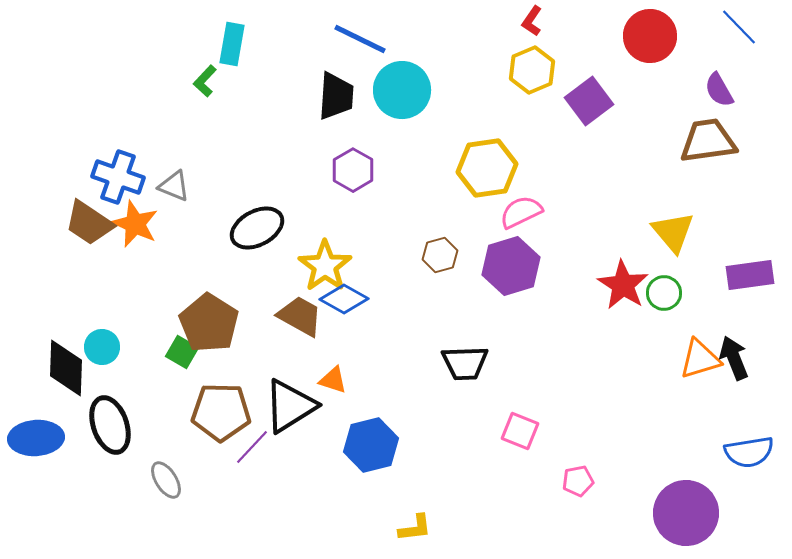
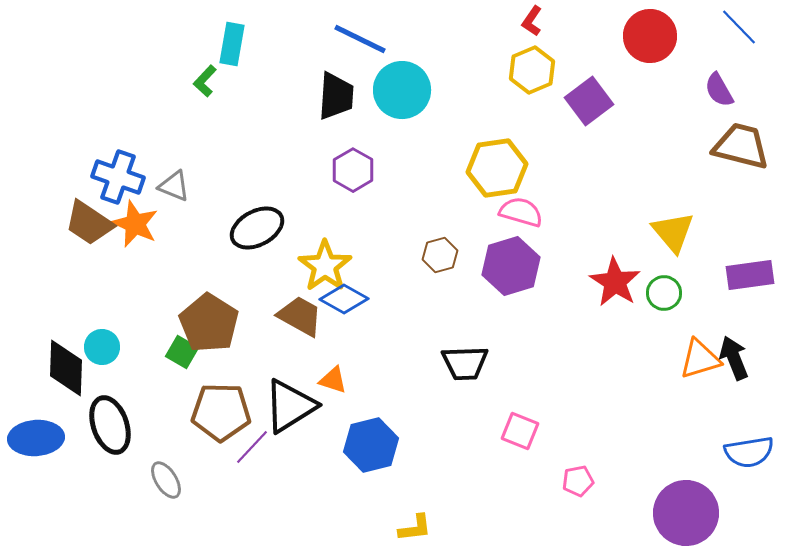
brown trapezoid at (708, 141): moved 33 px right, 5 px down; rotated 22 degrees clockwise
yellow hexagon at (487, 168): moved 10 px right
pink semicircle at (521, 212): rotated 42 degrees clockwise
red star at (623, 285): moved 8 px left, 3 px up
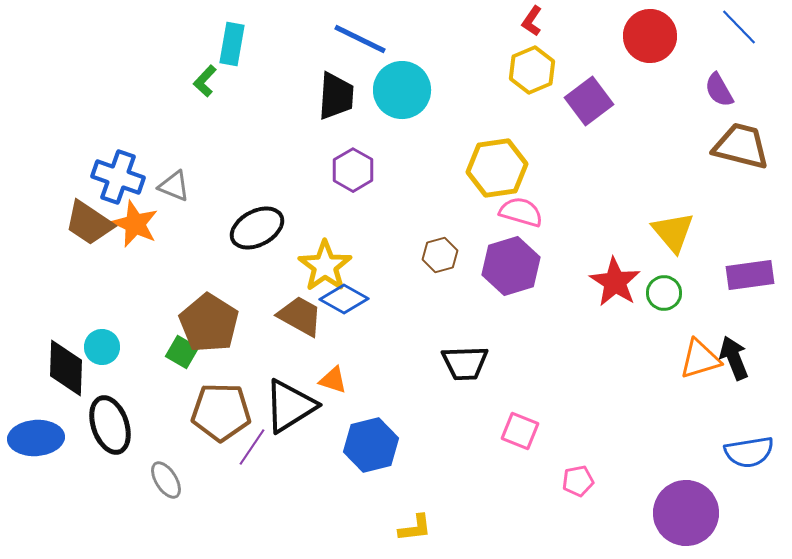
purple line at (252, 447): rotated 9 degrees counterclockwise
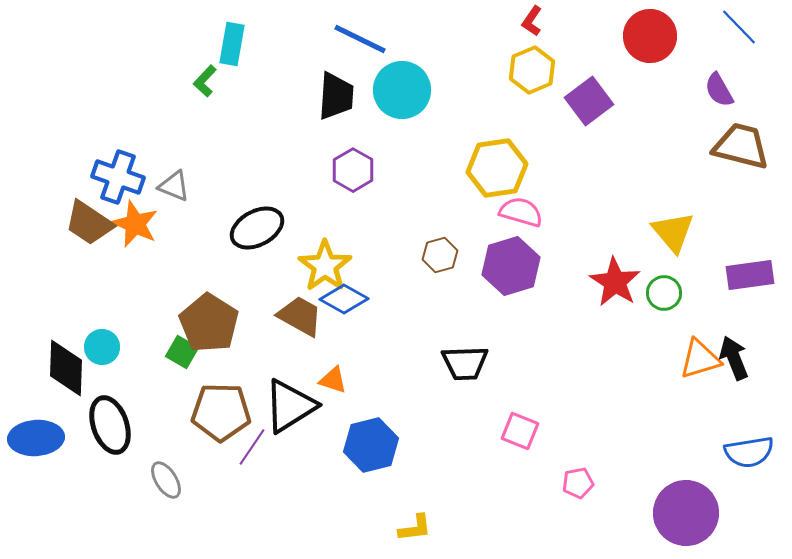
pink pentagon at (578, 481): moved 2 px down
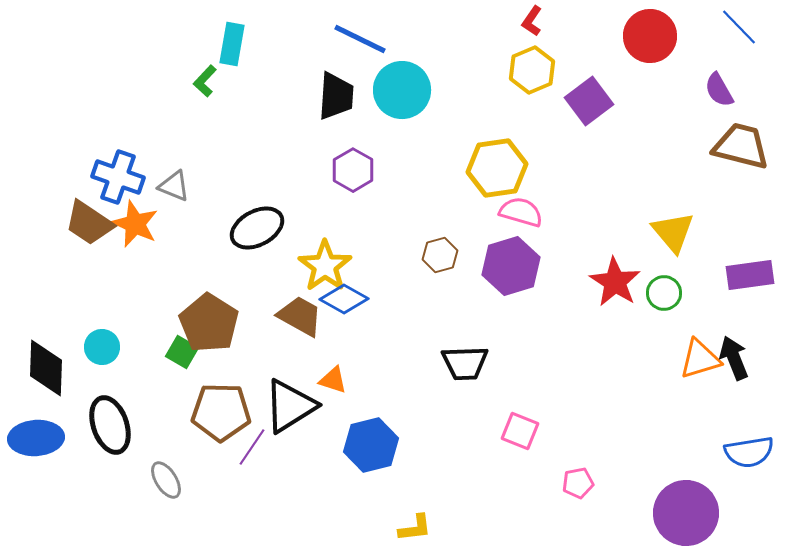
black diamond at (66, 368): moved 20 px left
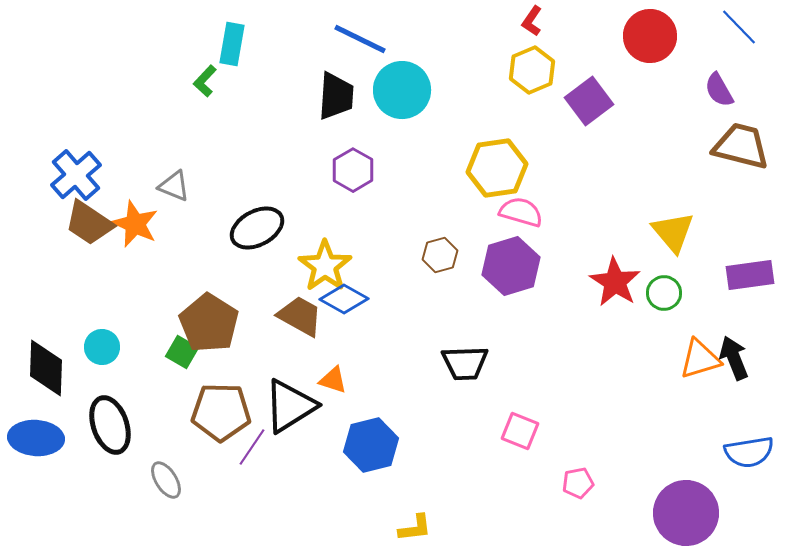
blue cross at (118, 177): moved 42 px left, 2 px up; rotated 30 degrees clockwise
blue ellipse at (36, 438): rotated 8 degrees clockwise
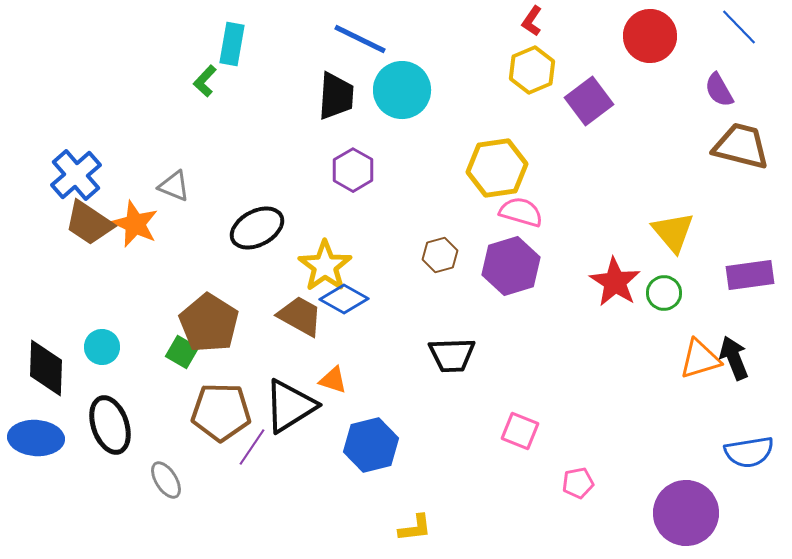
black trapezoid at (465, 363): moved 13 px left, 8 px up
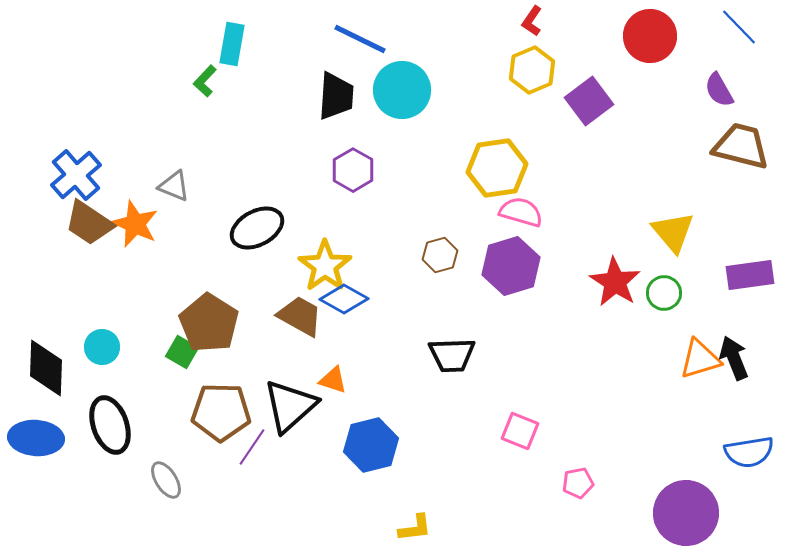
black triangle at (290, 406): rotated 10 degrees counterclockwise
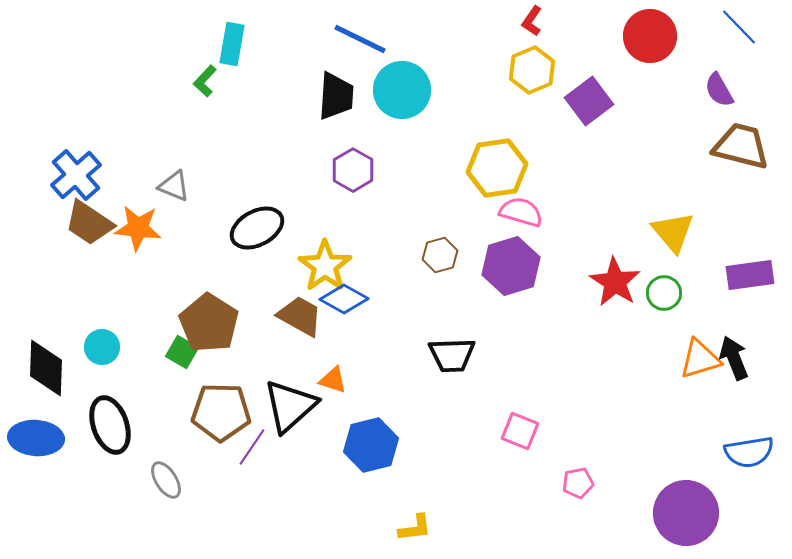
orange star at (135, 224): moved 3 px right, 4 px down; rotated 18 degrees counterclockwise
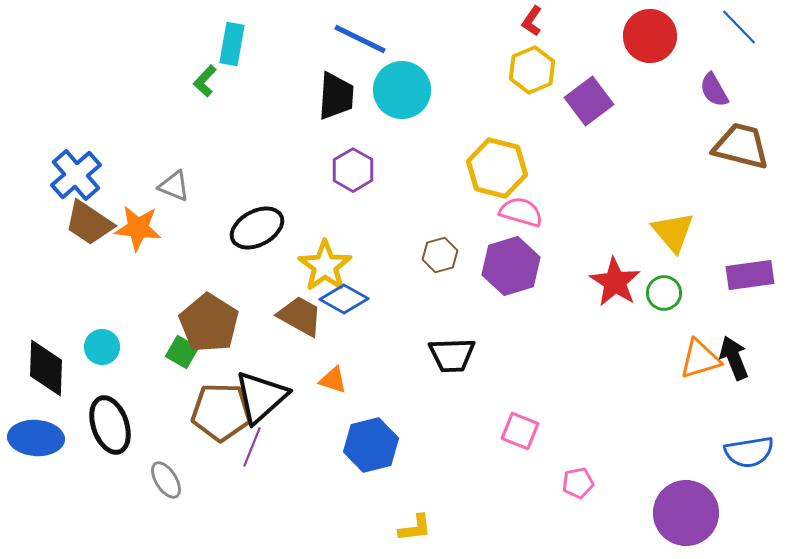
purple semicircle at (719, 90): moved 5 px left
yellow hexagon at (497, 168): rotated 22 degrees clockwise
black triangle at (290, 406): moved 29 px left, 9 px up
purple line at (252, 447): rotated 12 degrees counterclockwise
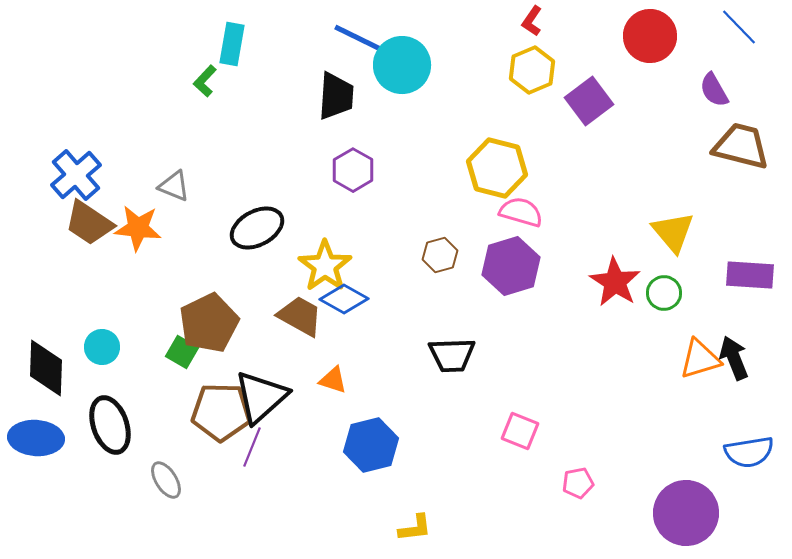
cyan circle at (402, 90): moved 25 px up
purple rectangle at (750, 275): rotated 12 degrees clockwise
brown pentagon at (209, 323): rotated 14 degrees clockwise
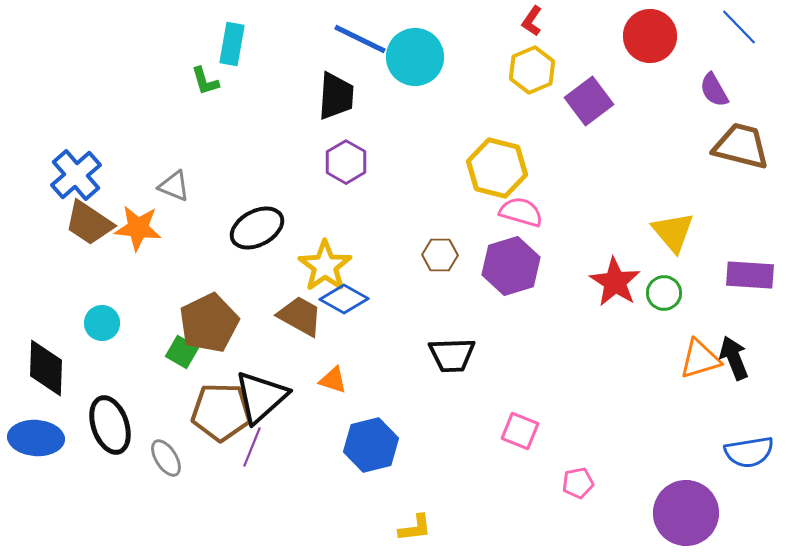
cyan circle at (402, 65): moved 13 px right, 8 px up
green L-shape at (205, 81): rotated 60 degrees counterclockwise
purple hexagon at (353, 170): moved 7 px left, 8 px up
brown hexagon at (440, 255): rotated 16 degrees clockwise
cyan circle at (102, 347): moved 24 px up
gray ellipse at (166, 480): moved 22 px up
